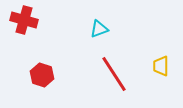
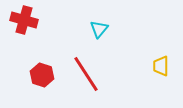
cyan triangle: rotated 30 degrees counterclockwise
red line: moved 28 px left
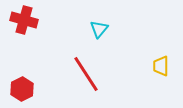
red hexagon: moved 20 px left, 14 px down; rotated 15 degrees clockwise
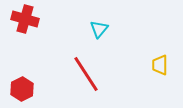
red cross: moved 1 px right, 1 px up
yellow trapezoid: moved 1 px left, 1 px up
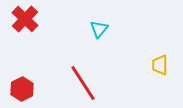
red cross: rotated 28 degrees clockwise
red line: moved 3 px left, 9 px down
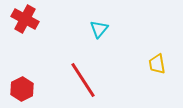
red cross: rotated 16 degrees counterclockwise
yellow trapezoid: moved 3 px left, 1 px up; rotated 10 degrees counterclockwise
red line: moved 3 px up
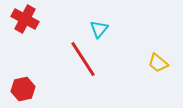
yellow trapezoid: moved 1 px right, 1 px up; rotated 40 degrees counterclockwise
red line: moved 21 px up
red hexagon: moved 1 px right; rotated 15 degrees clockwise
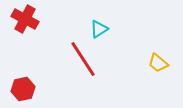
cyan triangle: rotated 18 degrees clockwise
